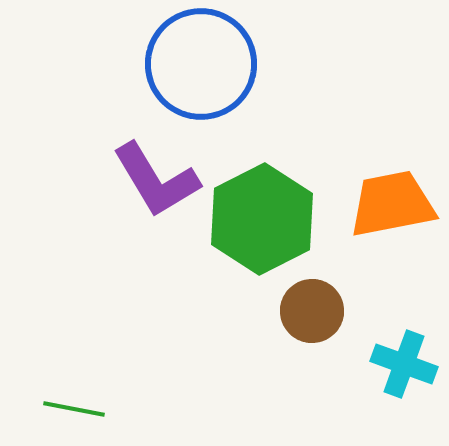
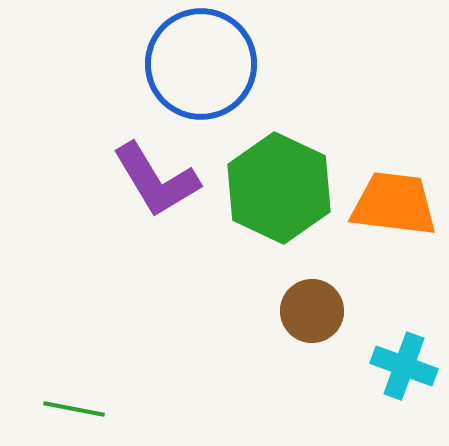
orange trapezoid: moved 2 px right; rotated 18 degrees clockwise
green hexagon: moved 17 px right, 31 px up; rotated 8 degrees counterclockwise
cyan cross: moved 2 px down
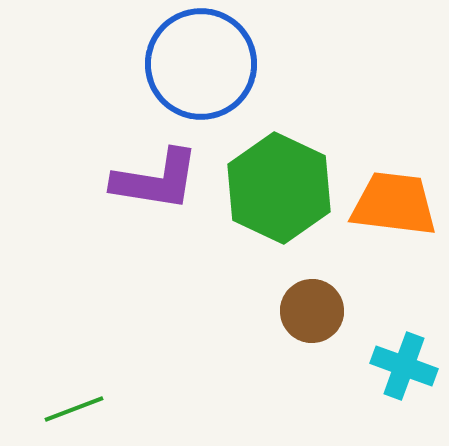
purple L-shape: rotated 50 degrees counterclockwise
green line: rotated 32 degrees counterclockwise
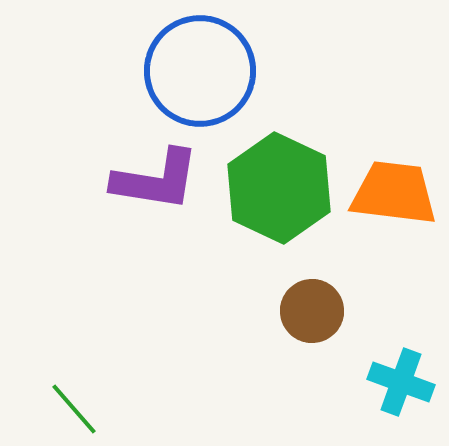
blue circle: moved 1 px left, 7 px down
orange trapezoid: moved 11 px up
cyan cross: moved 3 px left, 16 px down
green line: rotated 70 degrees clockwise
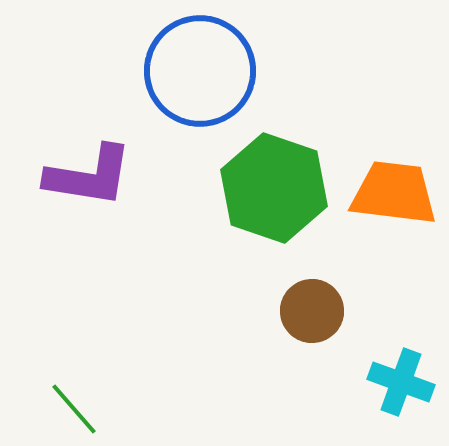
purple L-shape: moved 67 px left, 4 px up
green hexagon: moved 5 px left; rotated 6 degrees counterclockwise
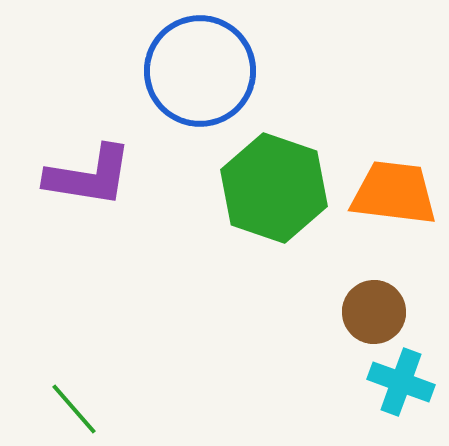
brown circle: moved 62 px right, 1 px down
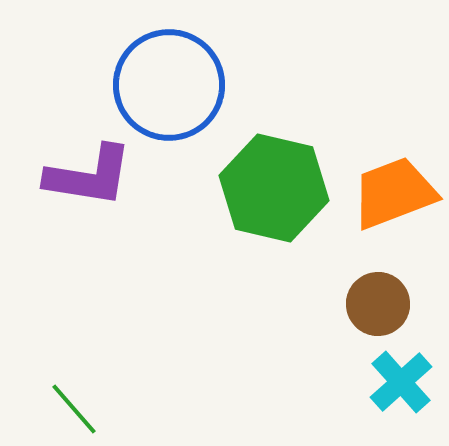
blue circle: moved 31 px left, 14 px down
green hexagon: rotated 6 degrees counterclockwise
orange trapezoid: rotated 28 degrees counterclockwise
brown circle: moved 4 px right, 8 px up
cyan cross: rotated 28 degrees clockwise
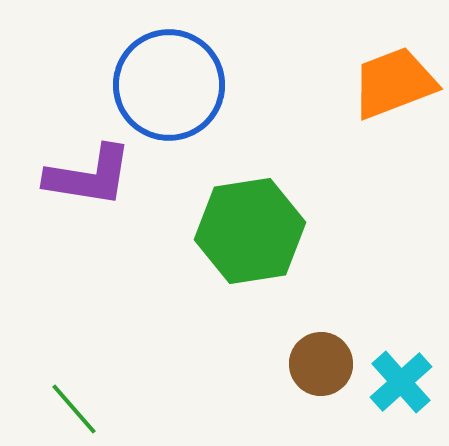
green hexagon: moved 24 px left, 43 px down; rotated 22 degrees counterclockwise
orange trapezoid: moved 110 px up
brown circle: moved 57 px left, 60 px down
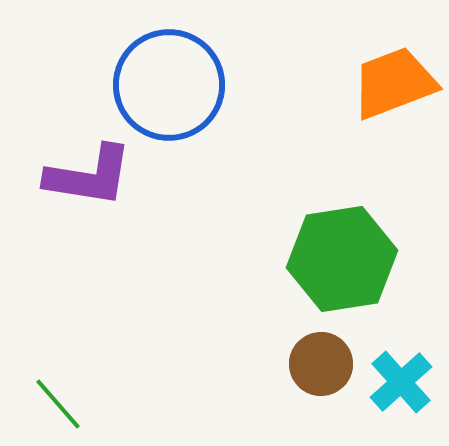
green hexagon: moved 92 px right, 28 px down
green line: moved 16 px left, 5 px up
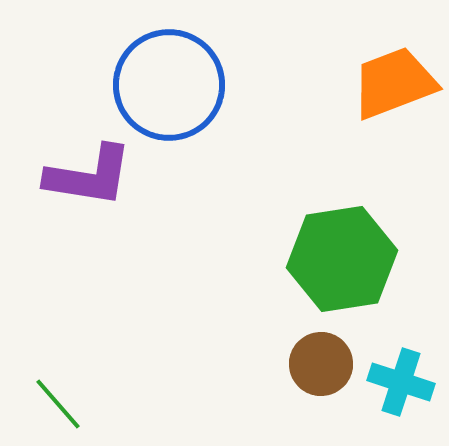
cyan cross: rotated 30 degrees counterclockwise
